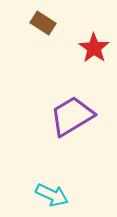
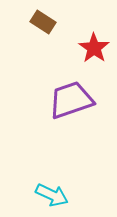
brown rectangle: moved 1 px up
purple trapezoid: moved 1 px left, 16 px up; rotated 12 degrees clockwise
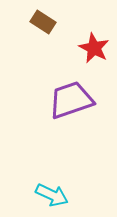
red star: rotated 8 degrees counterclockwise
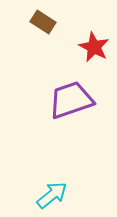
red star: moved 1 px up
cyan arrow: rotated 64 degrees counterclockwise
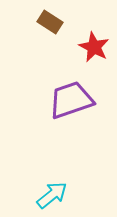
brown rectangle: moved 7 px right
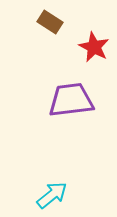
purple trapezoid: rotated 12 degrees clockwise
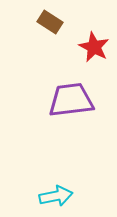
cyan arrow: moved 4 px right, 1 px down; rotated 28 degrees clockwise
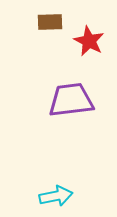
brown rectangle: rotated 35 degrees counterclockwise
red star: moved 5 px left, 6 px up
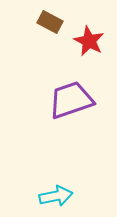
brown rectangle: rotated 30 degrees clockwise
purple trapezoid: rotated 12 degrees counterclockwise
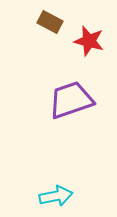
red star: rotated 12 degrees counterclockwise
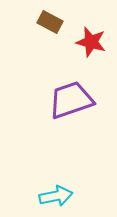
red star: moved 2 px right, 1 px down
